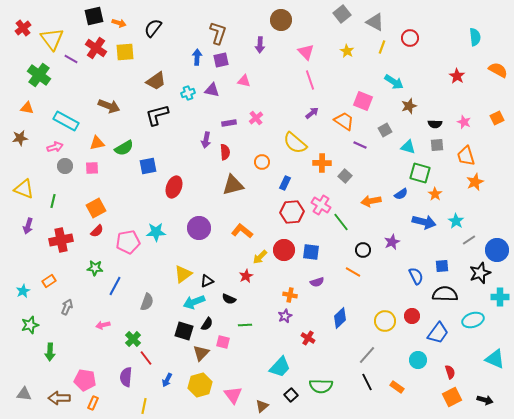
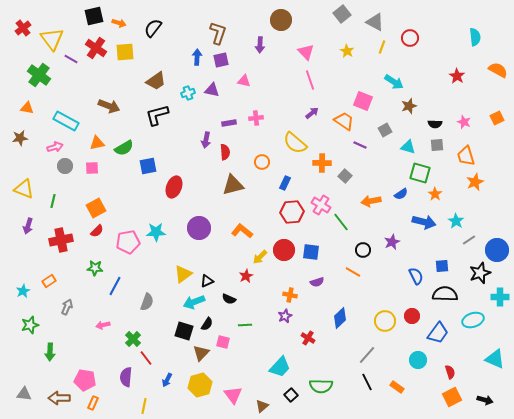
pink cross at (256, 118): rotated 32 degrees clockwise
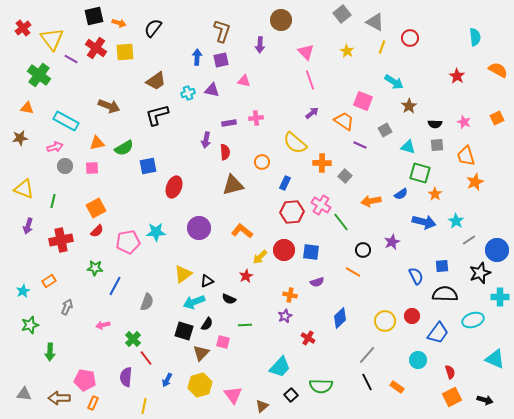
brown L-shape at (218, 33): moved 4 px right, 2 px up
brown star at (409, 106): rotated 14 degrees counterclockwise
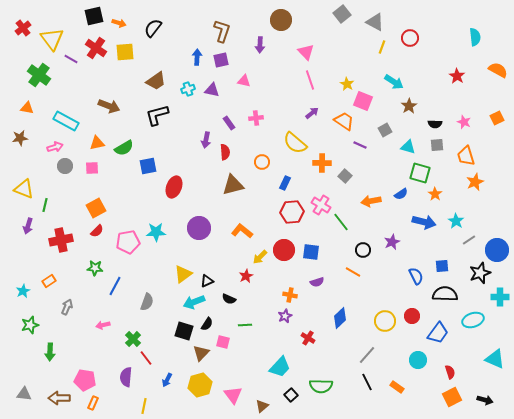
yellow star at (347, 51): moved 33 px down
cyan cross at (188, 93): moved 4 px up
purple rectangle at (229, 123): rotated 64 degrees clockwise
green line at (53, 201): moved 8 px left, 4 px down
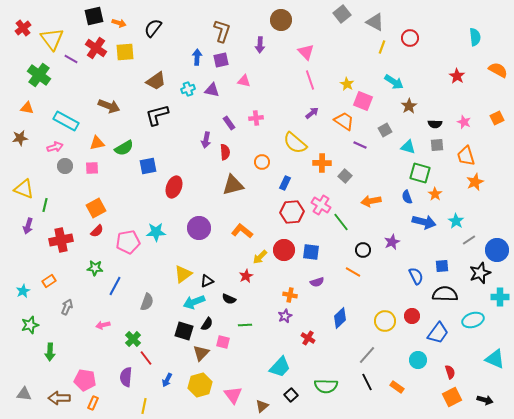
blue semicircle at (401, 194): moved 6 px right, 3 px down; rotated 104 degrees clockwise
green semicircle at (321, 386): moved 5 px right
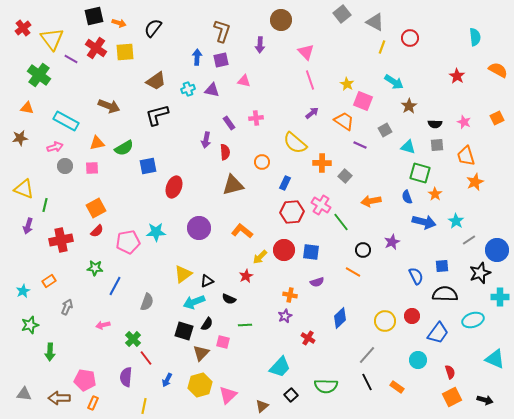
pink triangle at (233, 395): moved 5 px left; rotated 24 degrees clockwise
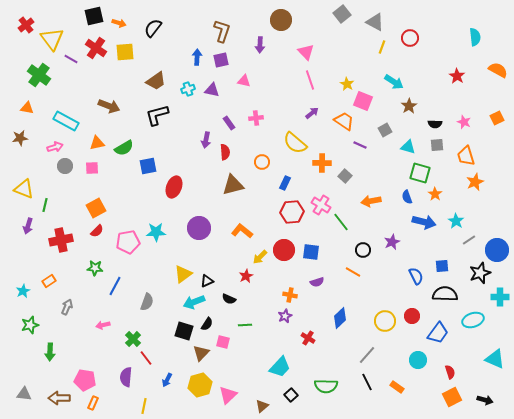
red cross at (23, 28): moved 3 px right, 3 px up
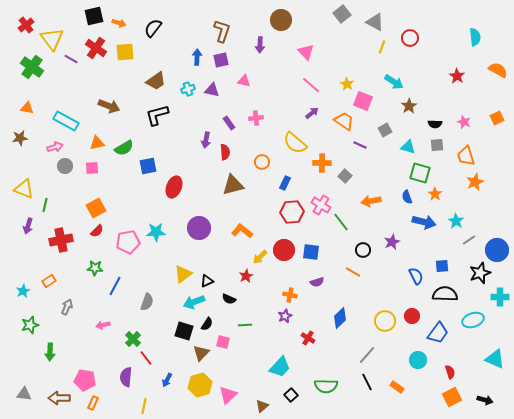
green cross at (39, 75): moved 7 px left, 8 px up
pink line at (310, 80): moved 1 px right, 5 px down; rotated 30 degrees counterclockwise
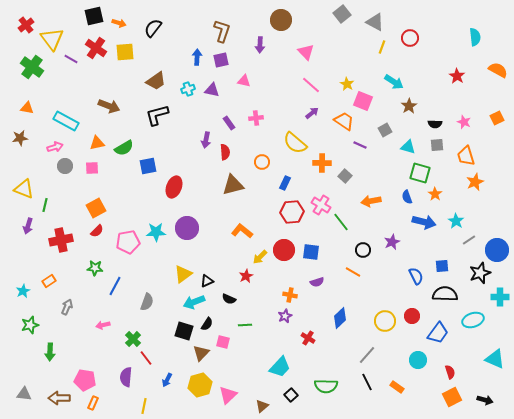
purple circle at (199, 228): moved 12 px left
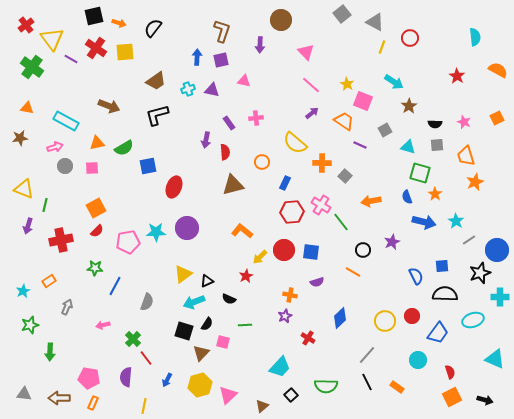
pink pentagon at (85, 380): moved 4 px right, 2 px up
